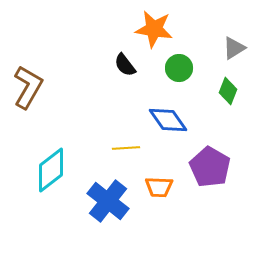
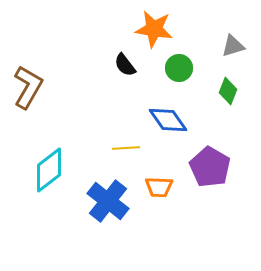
gray triangle: moved 1 px left, 2 px up; rotated 15 degrees clockwise
cyan diamond: moved 2 px left
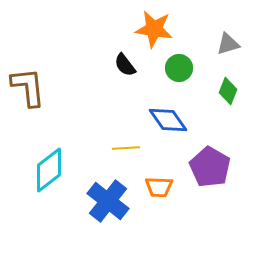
gray triangle: moved 5 px left, 2 px up
brown L-shape: rotated 36 degrees counterclockwise
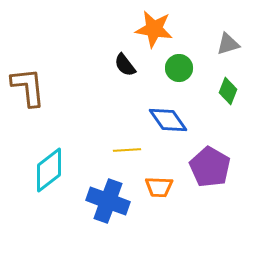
yellow line: moved 1 px right, 2 px down
blue cross: rotated 18 degrees counterclockwise
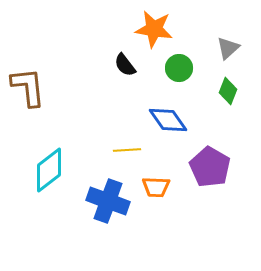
gray triangle: moved 4 px down; rotated 25 degrees counterclockwise
orange trapezoid: moved 3 px left
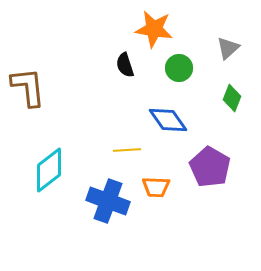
black semicircle: rotated 20 degrees clockwise
green diamond: moved 4 px right, 7 px down
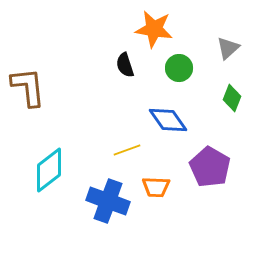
yellow line: rotated 16 degrees counterclockwise
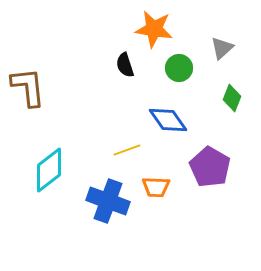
gray triangle: moved 6 px left
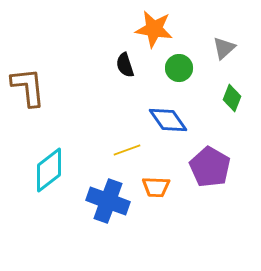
gray triangle: moved 2 px right
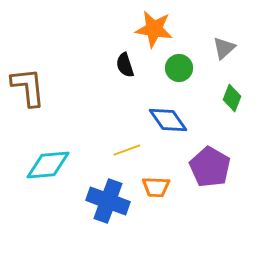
cyan diamond: moved 1 px left, 5 px up; rotated 33 degrees clockwise
